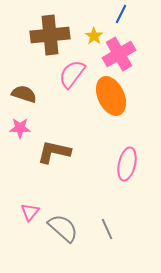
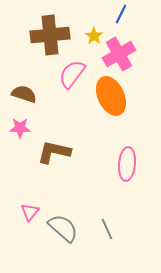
pink ellipse: rotated 8 degrees counterclockwise
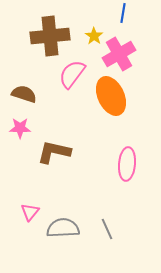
blue line: moved 2 px right, 1 px up; rotated 18 degrees counterclockwise
brown cross: moved 1 px down
gray semicircle: rotated 44 degrees counterclockwise
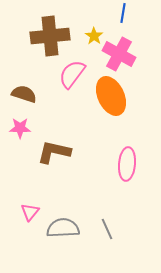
pink cross: rotated 32 degrees counterclockwise
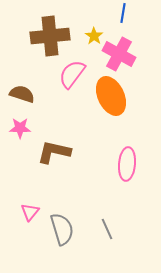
brown semicircle: moved 2 px left
gray semicircle: moved 1 px left, 1 px down; rotated 76 degrees clockwise
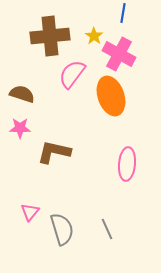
orange ellipse: rotated 6 degrees clockwise
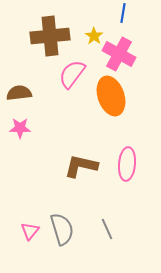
brown semicircle: moved 3 px left, 1 px up; rotated 25 degrees counterclockwise
brown L-shape: moved 27 px right, 14 px down
pink triangle: moved 19 px down
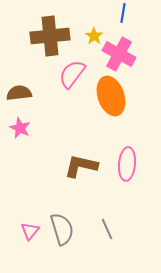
pink star: rotated 25 degrees clockwise
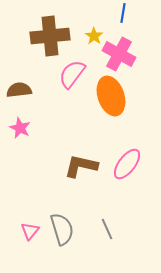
brown semicircle: moved 3 px up
pink ellipse: rotated 32 degrees clockwise
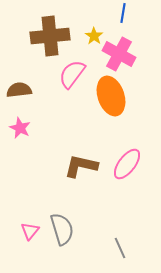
gray line: moved 13 px right, 19 px down
